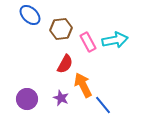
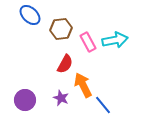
purple circle: moved 2 px left, 1 px down
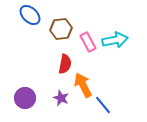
red semicircle: rotated 18 degrees counterclockwise
purple circle: moved 2 px up
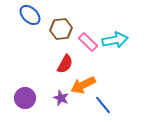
pink rectangle: rotated 18 degrees counterclockwise
red semicircle: rotated 18 degrees clockwise
orange arrow: rotated 90 degrees counterclockwise
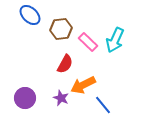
cyan arrow: rotated 125 degrees clockwise
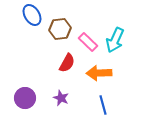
blue ellipse: moved 2 px right; rotated 15 degrees clockwise
brown hexagon: moved 1 px left
red semicircle: moved 2 px right, 1 px up
orange arrow: moved 16 px right, 12 px up; rotated 25 degrees clockwise
blue line: rotated 24 degrees clockwise
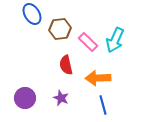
blue ellipse: moved 1 px up
red semicircle: moved 1 px left, 2 px down; rotated 138 degrees clockwise
orange arrow: moved 1 px left, 5 px down
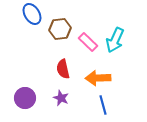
red semicircle: moved 3 px left, 4 px down
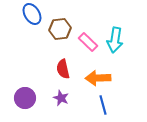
cyan arrow: rotated 15 degrees counterclockwise
